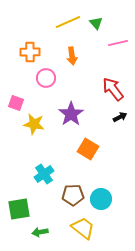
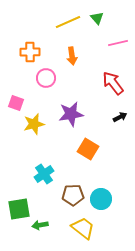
green triangle: moved 1 px right, 5 px up
red arrow: moved 6 px up
purple star: rotated 25 degrees clockwise
yellow star: rotated 25 degrees counterclockwise
green arrow: moved 7 px up
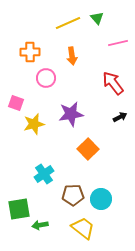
yellow line: moved 1 px down
orange square: rotated 15 degrees clockwise
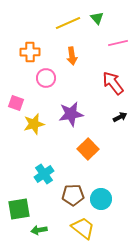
green arrow: moved 1 px left, 5 px down
